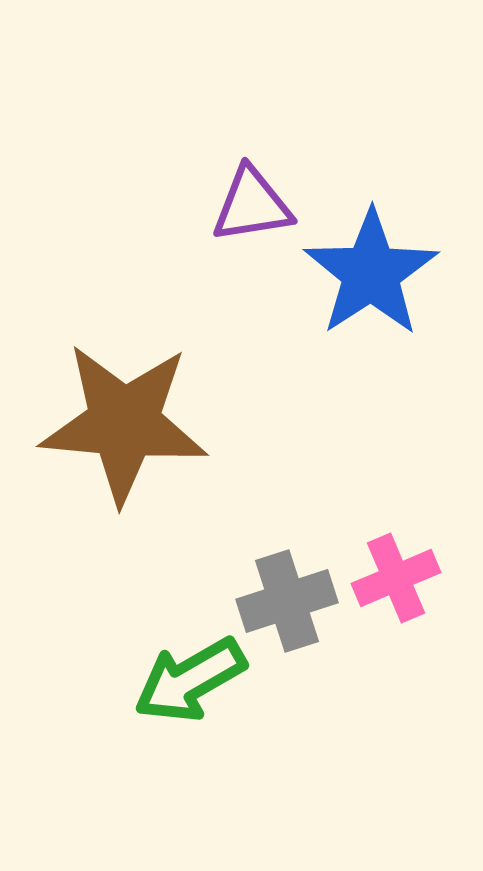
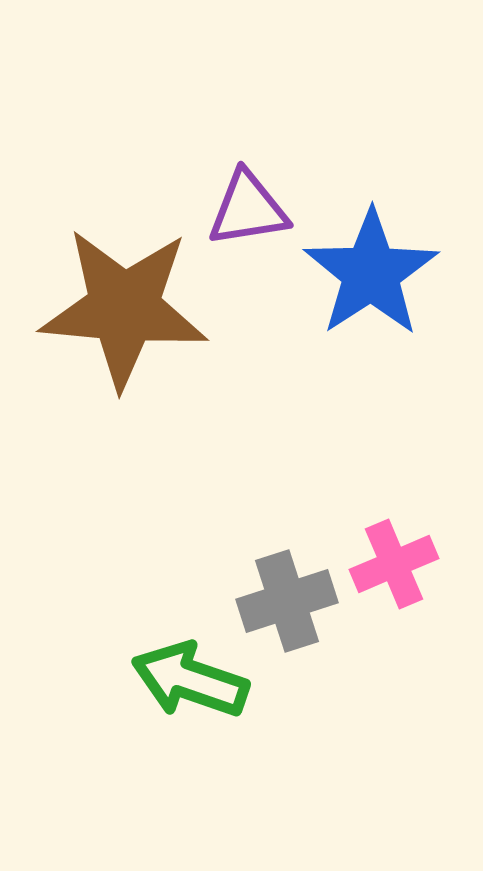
purple triangle: moved 4 px left, 4 px down
brown star: moved 115 px up
pink cross: moved 2 px left, 14 px up
green arrow: rotated 49 degrees clockwise
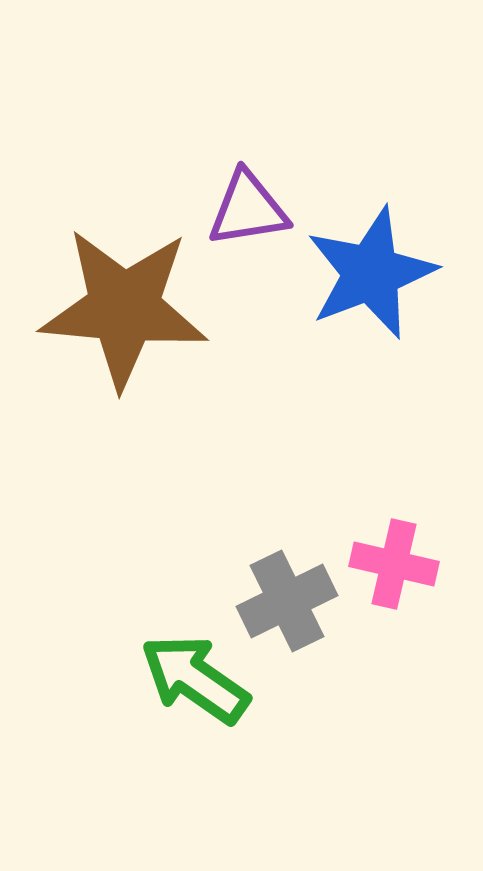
blue star: rotated 12 degrees clockwise
pink cross: rotated 36 degrees clockwise
gray cross: rotated 8 degrees counterclockwise
green arrow: moved 5 px right, 1 px up; rotated 16 degrees clockwise
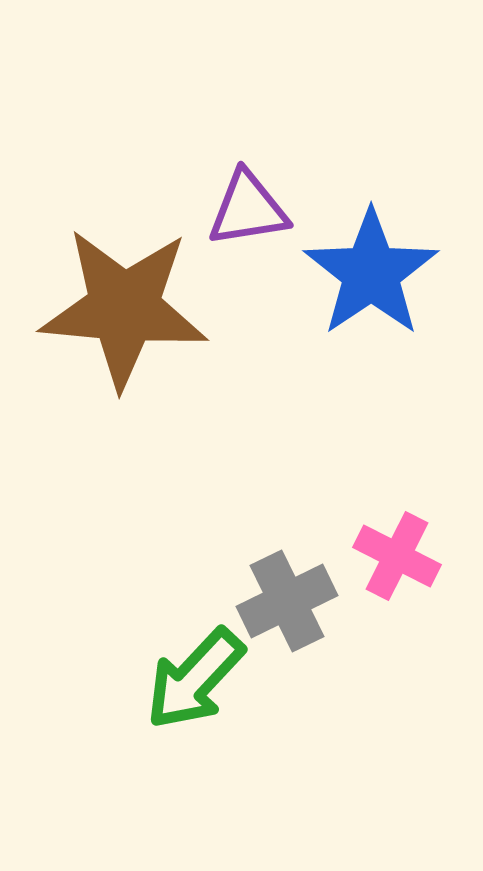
blue star: rotated 13 degrees counterclockwise
pink cross: moved 3 px right, 8 px up; rotated 14 degrees clockwise
green arrow: rotated 82 degrees counterclockwise
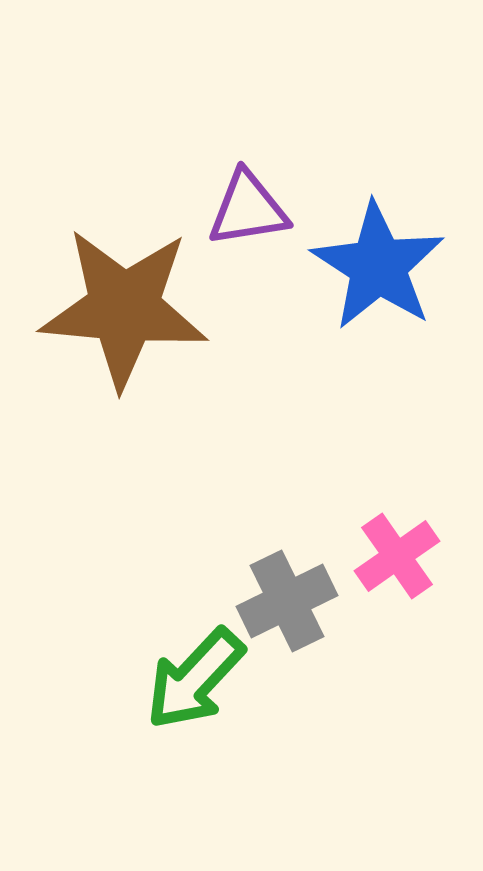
blue star: moved 7 px right, 7 px up; rotated 5 degrees counterclockwise
pink cross: rotated 28 degrees clockwise
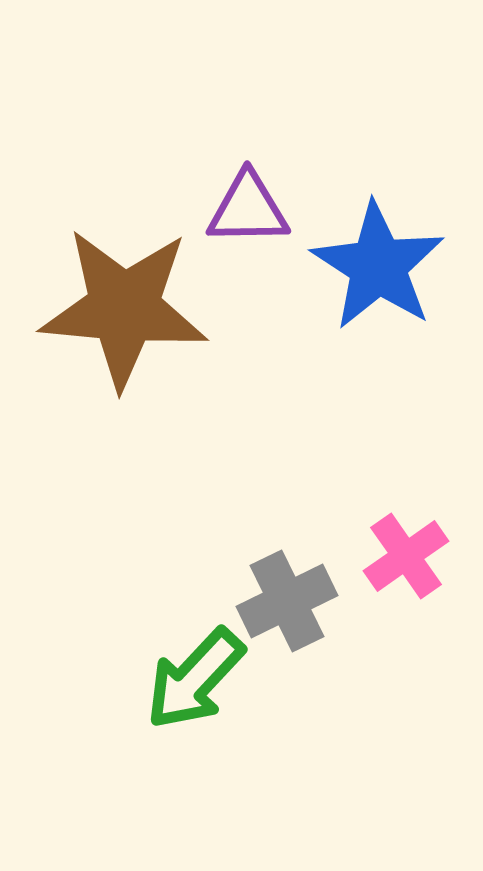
purple triangle: rotated 8 degrees clockwise
pink cross: moved 9 px right
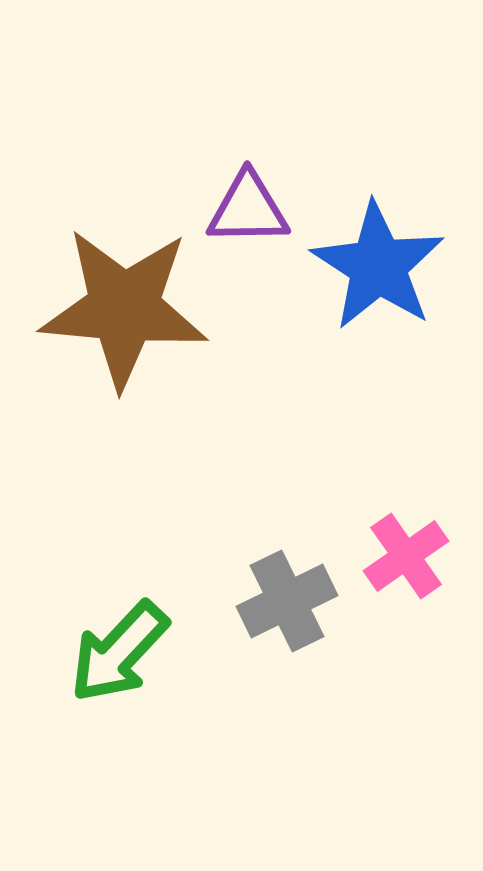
green arrow: moved 76 px left, 27 px up
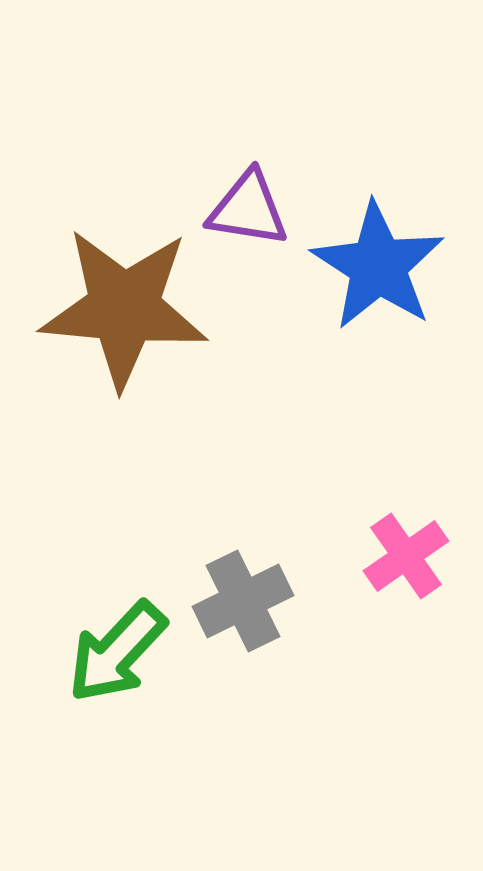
purple triangle: rotated 10 degrees clockwise
gray cross: moved 44 px left
green arrow: moved 2 px left
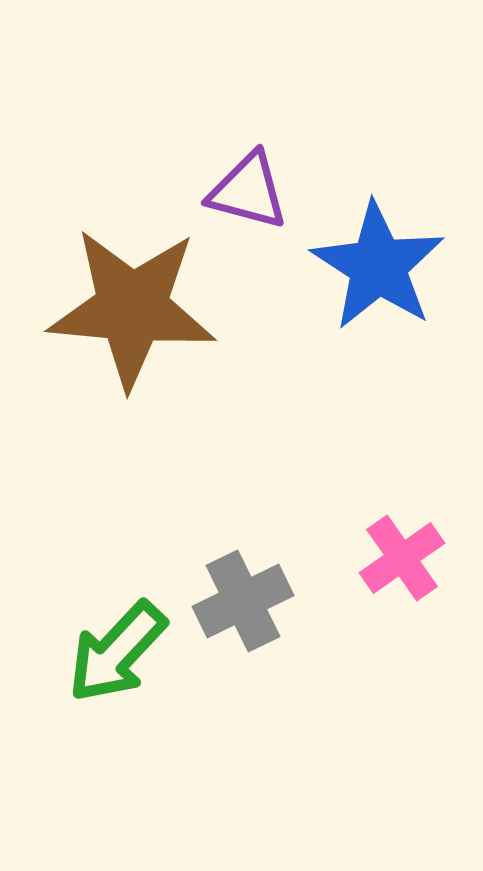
purple triangle: moved 18 px up; rotated 6 degrees clockwise
brown star: moved 8 px right
pink cross: moved 4 px left, 2 px down
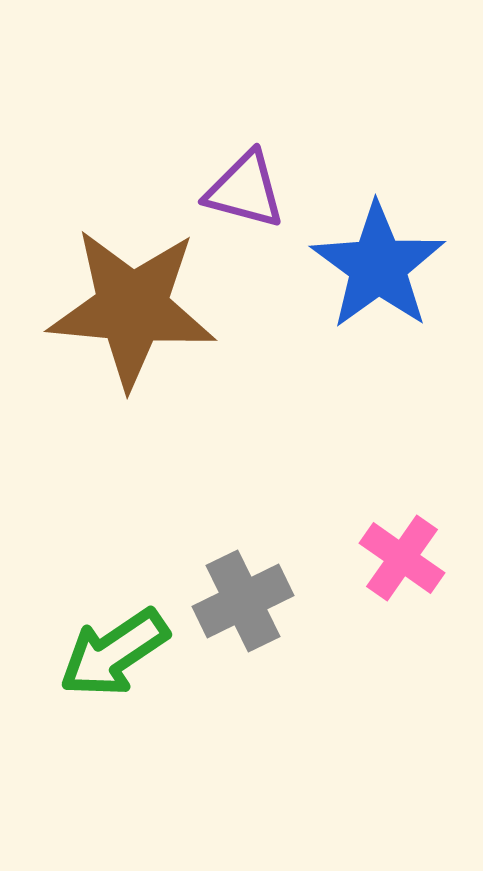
purple triangle: moved 3 px left, 1 px up
blue star: rotated 3 degrees clockwise
pink cross: rotated 20 degrees counterclockwise
green arrow: moved 3 px left, 1 px down; rotated 13 degrees clockwise
